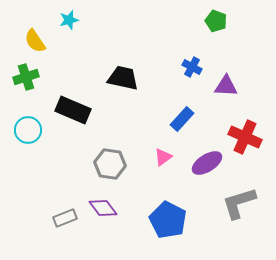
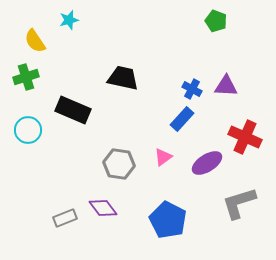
blue cross: moved 22 px down
gray hexagon: moved 9 px right
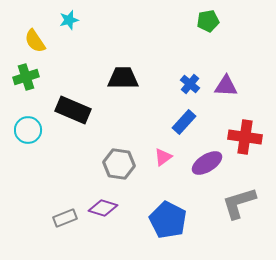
green pentagon: moved 8 px left; rotated 30 degrees counterclockwise
black trapezoid: rotated 12 degrees counterclockwise
blue cross: moved 2 px left, 5 px up; rotated 12 degrees clockwise
blue rectangle: moved 2 px right, 3 px down
red cross: rotated 16 degrees counterclockwise
purple diamond: rotated 36 degrees counterclockwise
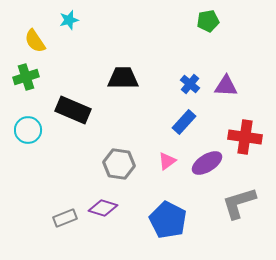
pink triangle: moved 4 px right, 4 px down
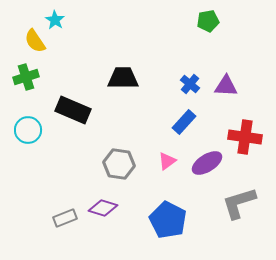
cyan star: moved 14 px left; rotated 24 degrees counterclockwise
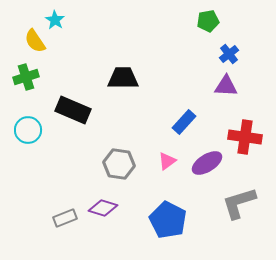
blue cross: moved 39 px right, 30 px up; rotated 12 degrees clockwise
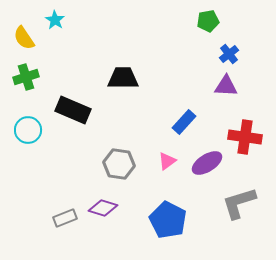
yellow semicircle: moved 11 px left, 3 px up
